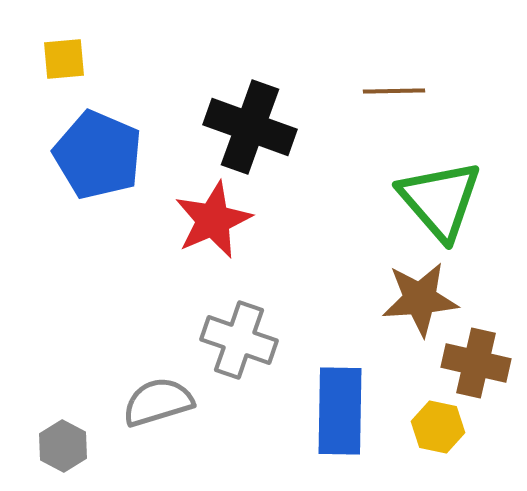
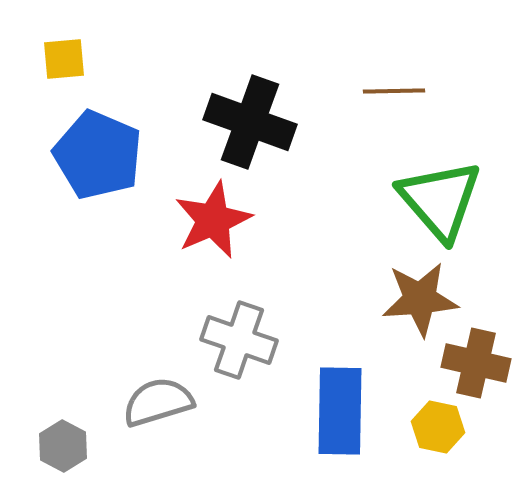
black cross: moved 5 px up
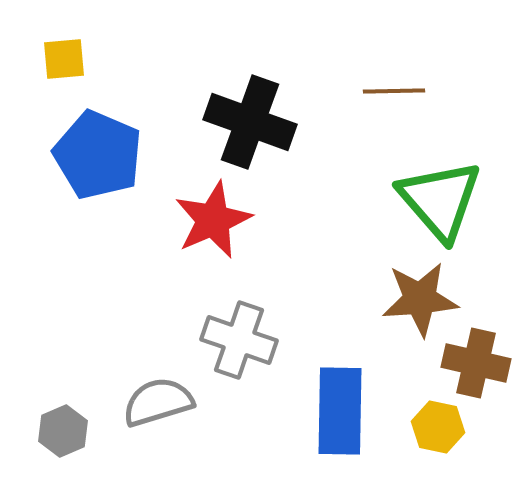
gray hexagon: moved 15 px up; rotated 9 degrees clockwise
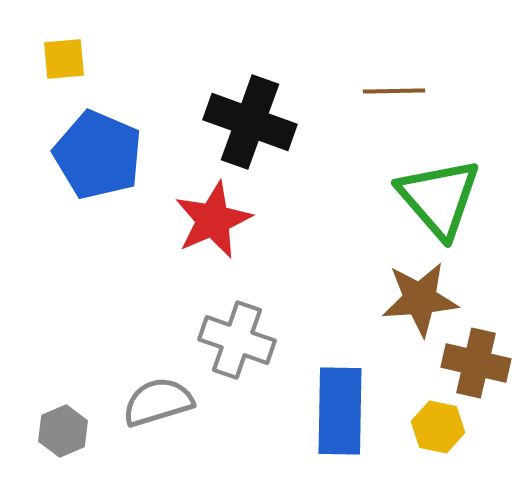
green triangle: moved 1 px left, 2 px up
gray cross: moved 2 px left
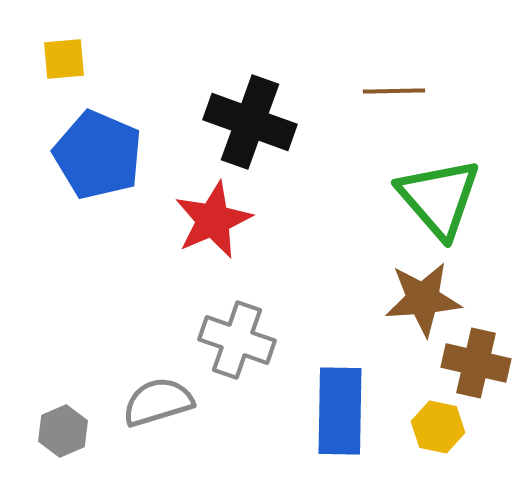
brown star: moved 3 px right
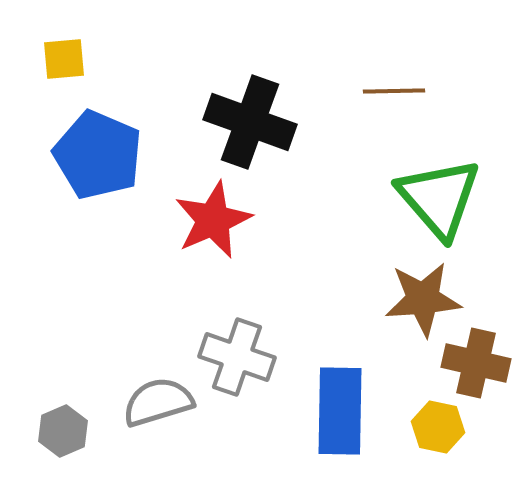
gray cross: moved 17 px down
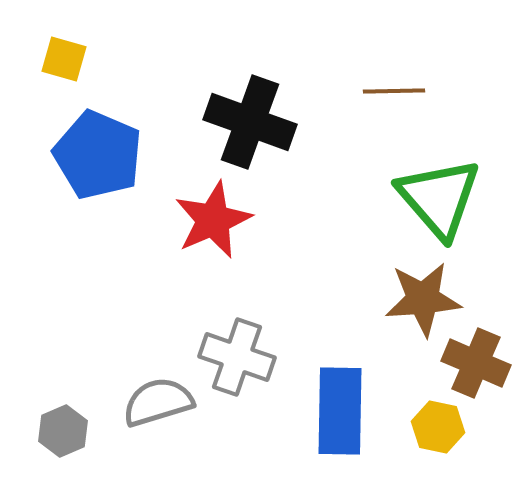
yellow square: rotated 21 degrees clockwise
brown cross: rotated 10 degrees clockwise
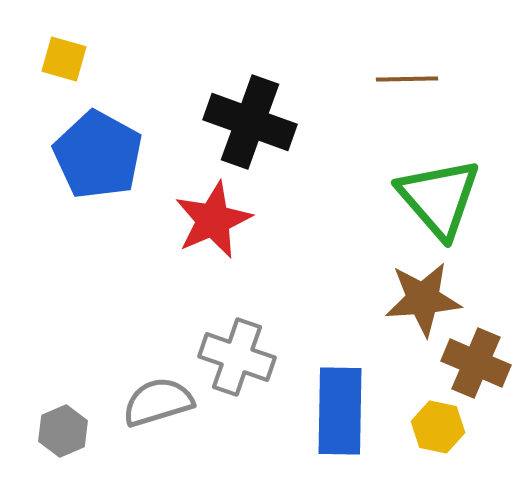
brown line: moved 13 px right, 12 px up
blue pentagon: rotated 6 degrees clockwise
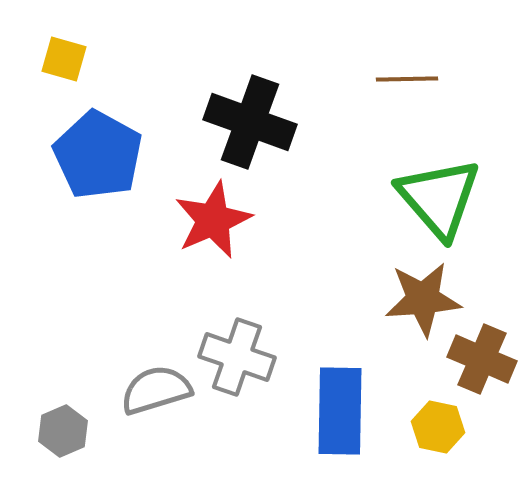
brown cross: moved 6 px right, 4 px up
gray semicircle: moved 2 px left, 12 px up
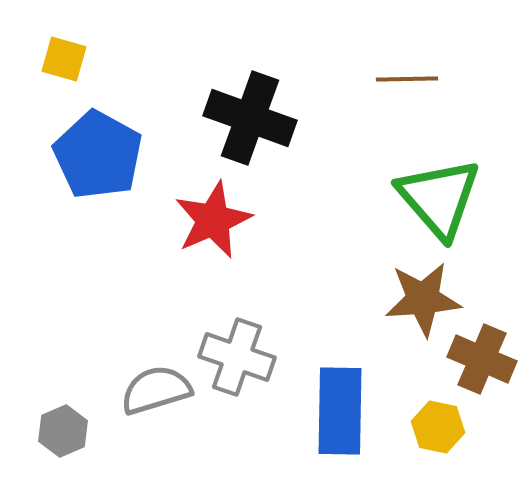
black cross: moved 4 px up
